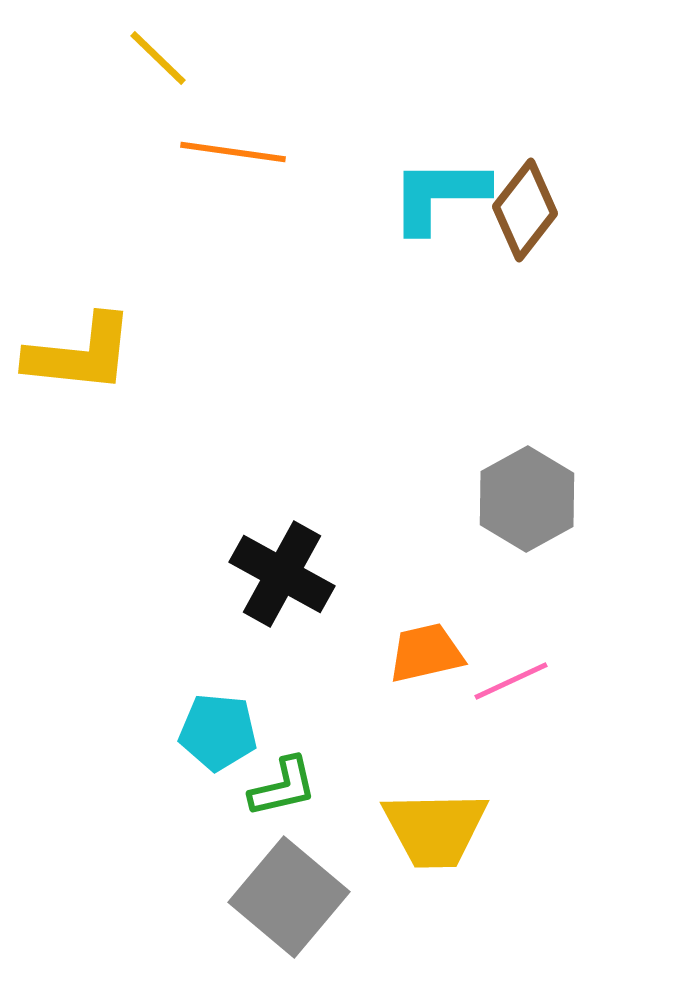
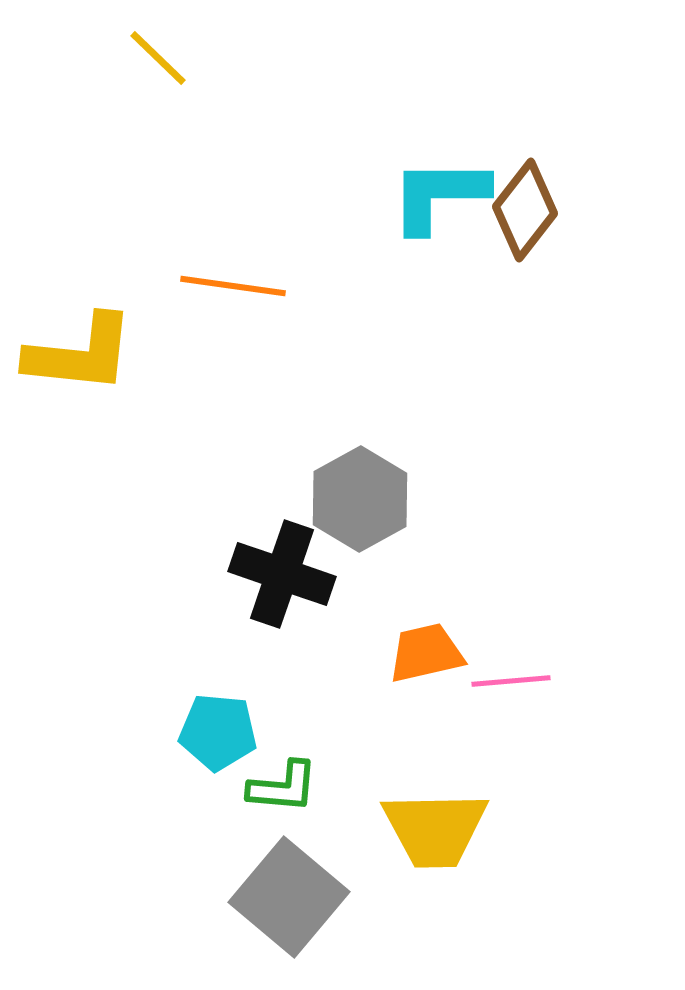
orange line: moved 134 px down
gray hexagon: moved 167 px left
black cross: rotated 10 degrees counterclockwise
pink line: rotated 20 degrees clockwise
green L-shape: rotated 18 degrees clockwise
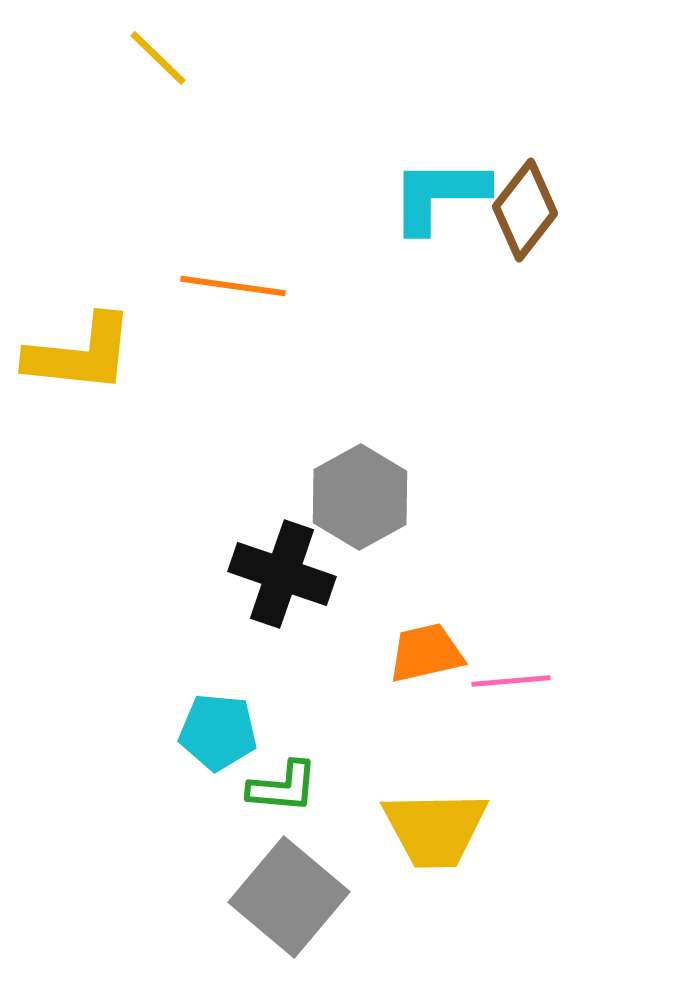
gray hexagon: moved 2 px up
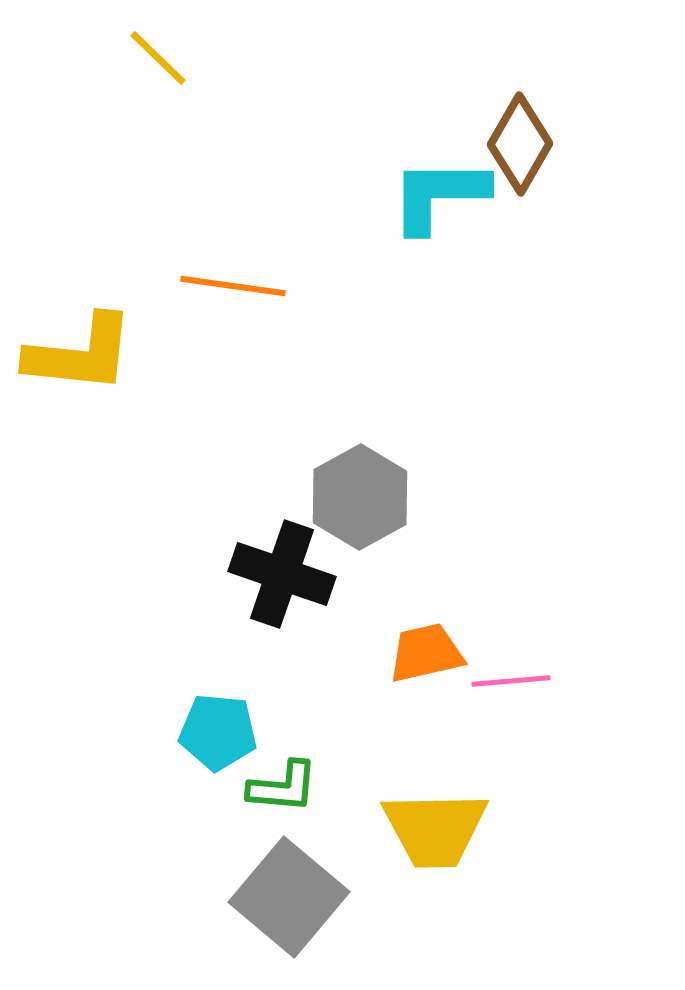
brown diamond: moved 5 px left, 66 px up; rotated 8 degrees counterclockwise
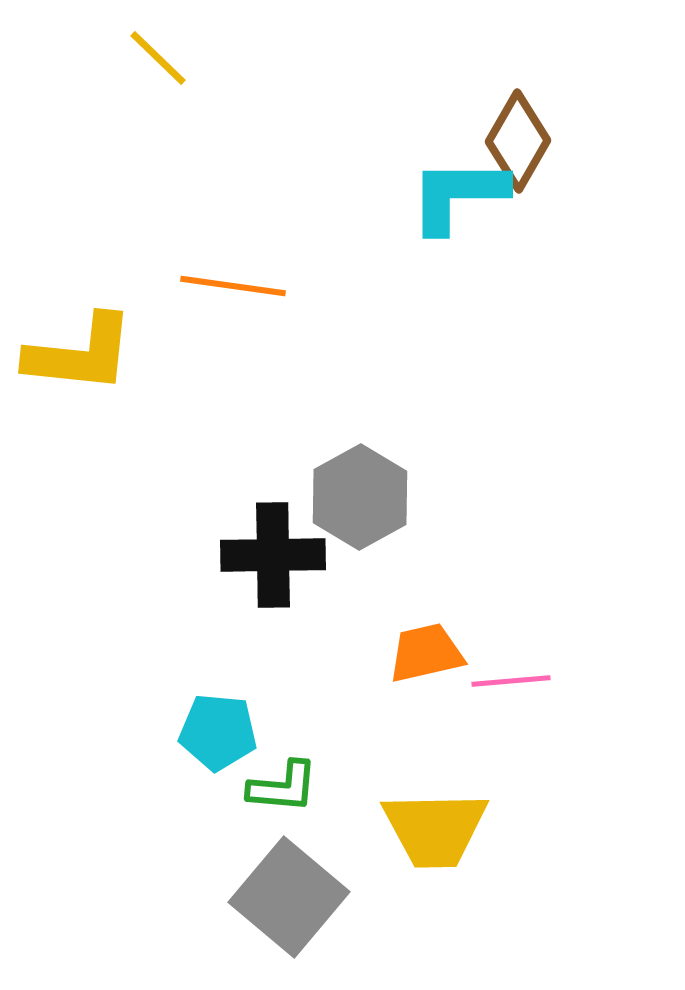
brown diamond: moved 2 px left, 3 px up
cyan L-shape: moved 19 px right
black cross: moved 9 px left, 19 px up; rotated 20 degrees counterclockwise
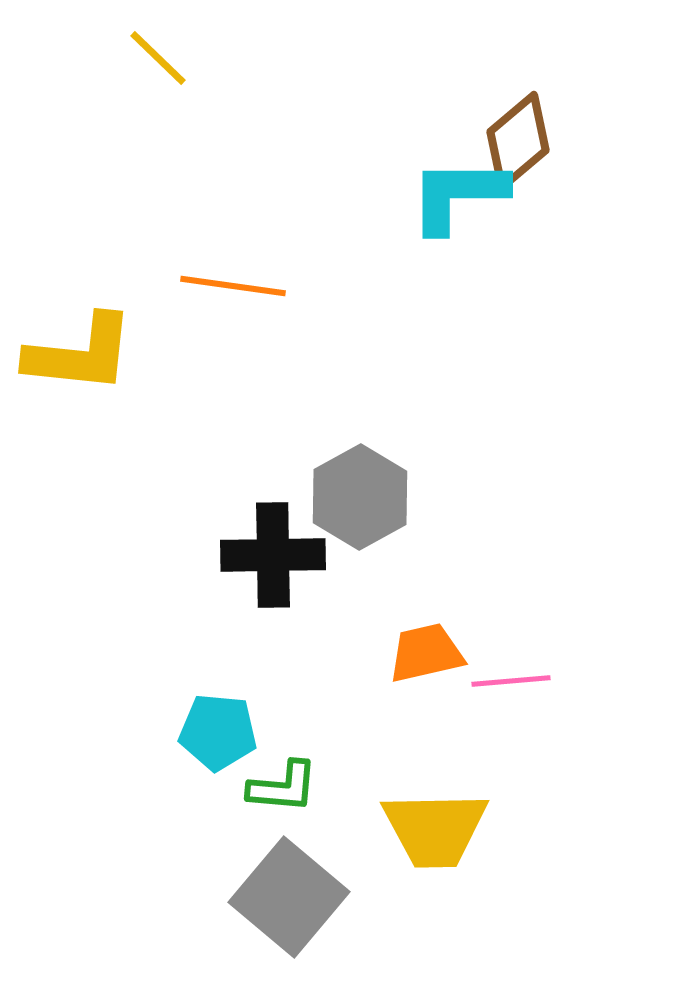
brown diamond: rotated 20 degrees clockwise
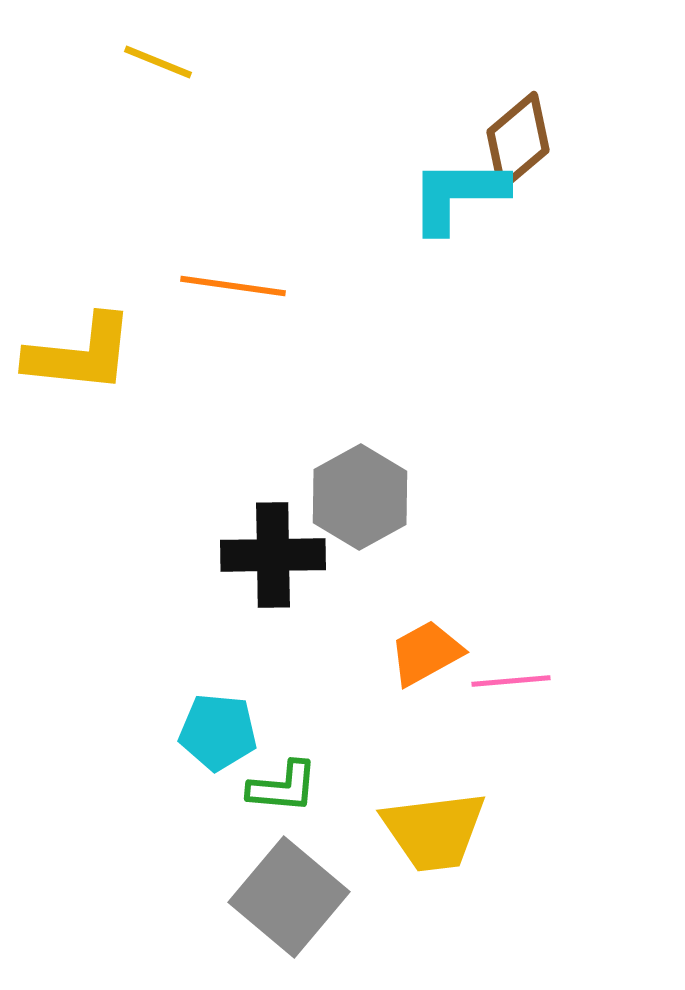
yellow line: moved 4 px down; rotated 22 degrees counterclockwise
orange trapezoid: rotated 16 degrees counterclockwise
yellow trapezoid: moved 1 px left, 2 px down; rotated 6 degrees counterclockwise
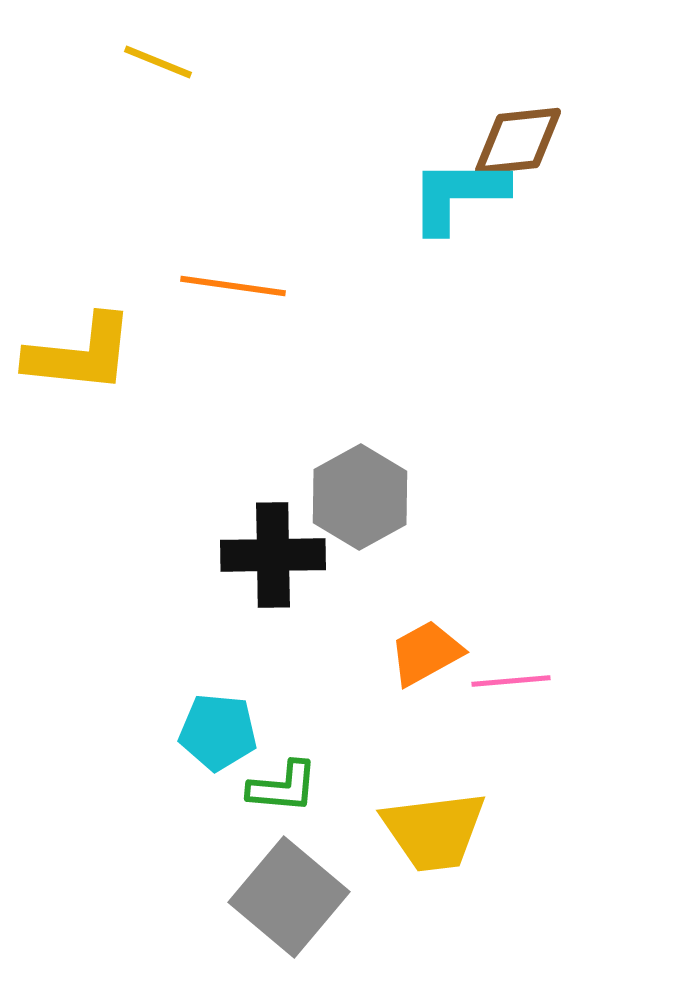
brown diamond: rotated 34 degrees clockwise
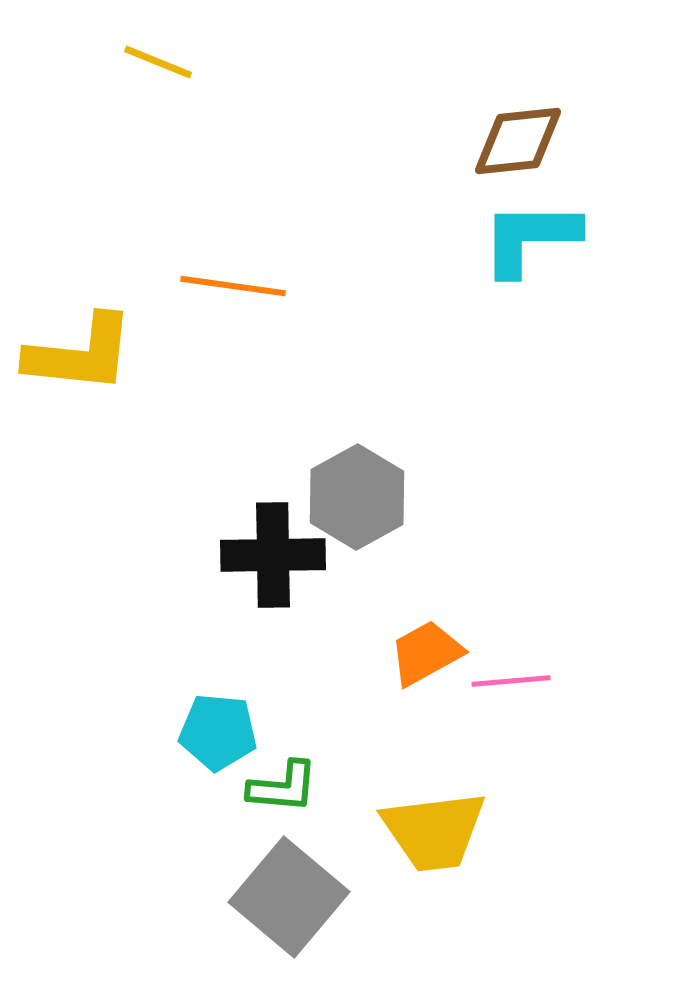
cyan L-shape: moved 72 px right, 43 px down
gray hexagon: moved 3 px left
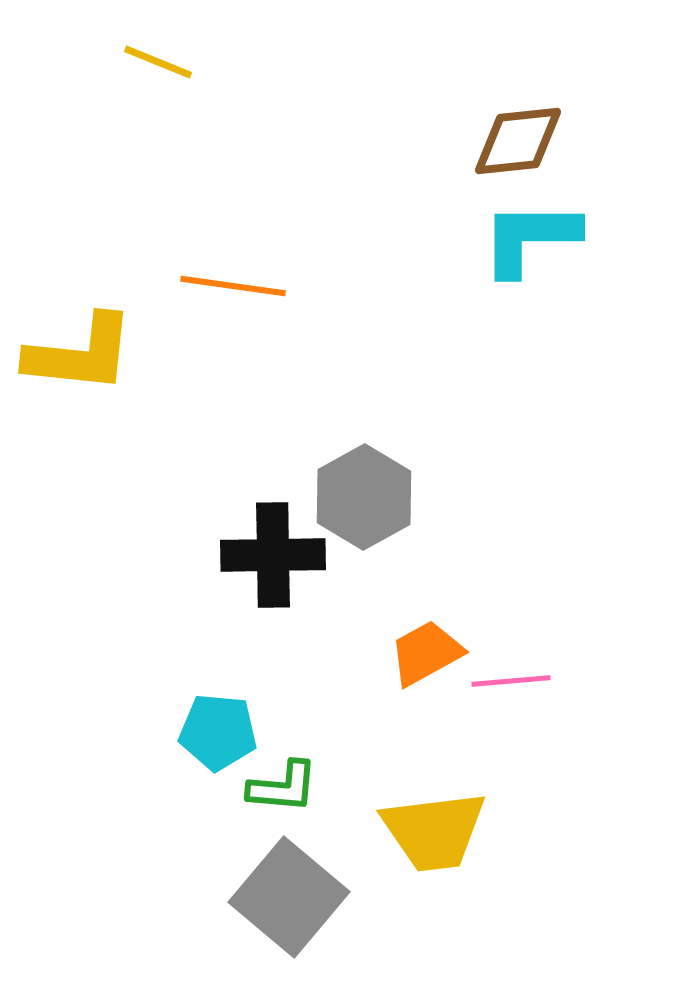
gray hexagon: moved 7 px right
